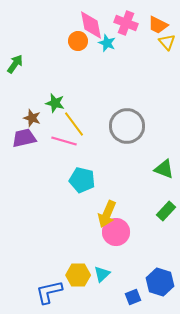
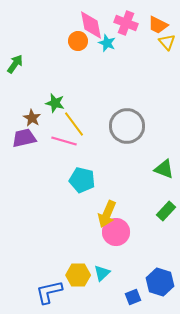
brown star: rotated 12 degrees clockwise
cyan triangle: moved 1 px up
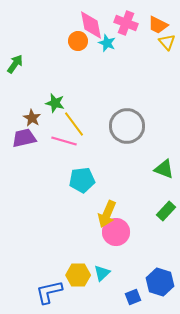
cyan pentagon: rotated 20 degrees counterclockwise
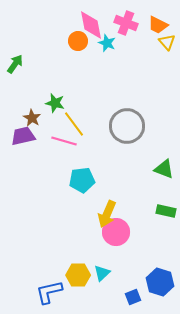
purple trapezoid: moved 1 px left, 2 px up
green rectangle: rotated 60 degrees clockwise
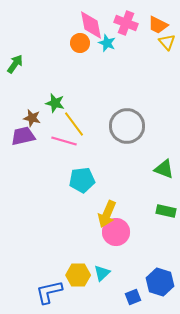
orange circle: moved 2 px right, 2 px down
brown star: rotated 18 degrees counterclockwise
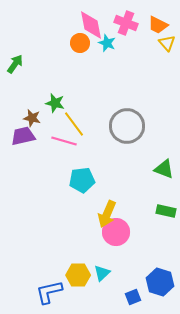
yellow triangle: moved 1 px down
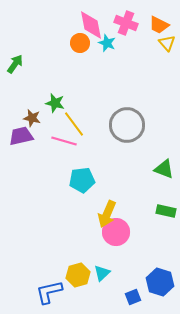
orange trapezoid: moved 1 px right
gray circle: moved 1 px up
purple trapezoid: moved 2 px left
yellow hexagon: rotated 15 degrees counterclockwise
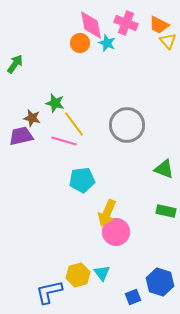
yellow triangle: moved 1 px right, 2 px up
yellow arrow: moved 1 px up
cyan triangle: rotated 24 degrees counterclockwise
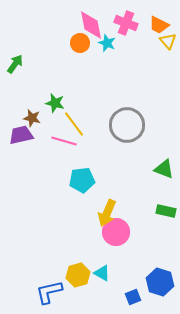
purple trapezoid: moved 1 px up
cyan triangle: rotated 24 degrees counterclockwise
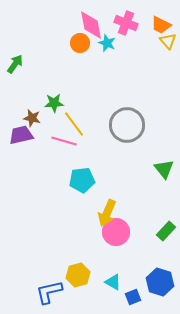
orange trapezoid: moved 2 px right
green star: moved 1 px left; rotated 18 degrees counterclockwise
green triangle: rotated 30 degrees clockwise
green rectangle: moved 20 px down; rotated 60 degrees counterclockwise
cyan triangle: moved 11 px right, 9 px down
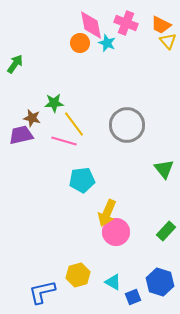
blue L-shape: moved 7 px left
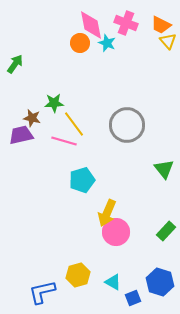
cyan pentagon: rotated 10 degrees counterclockwise
blue square: moved 1 px down
